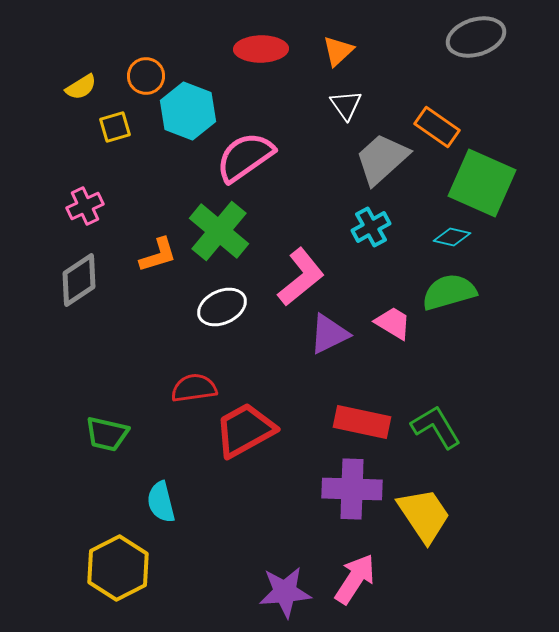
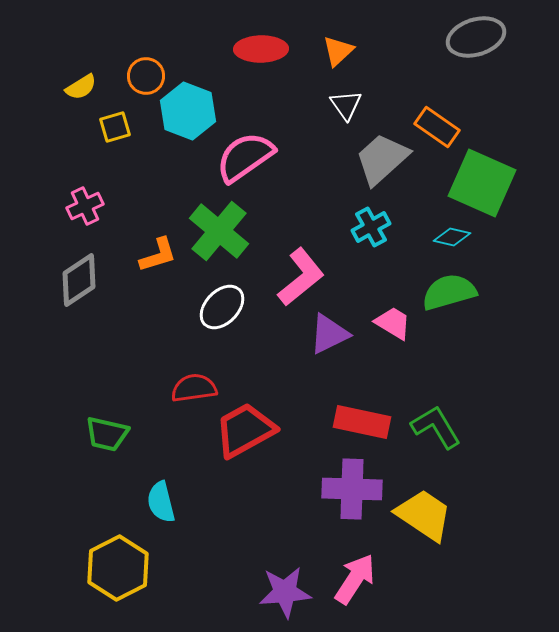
white ellipse: rotated 21 degrees counterclockwise
yellow trapezoid: rotated 22 degrees counterclockwise
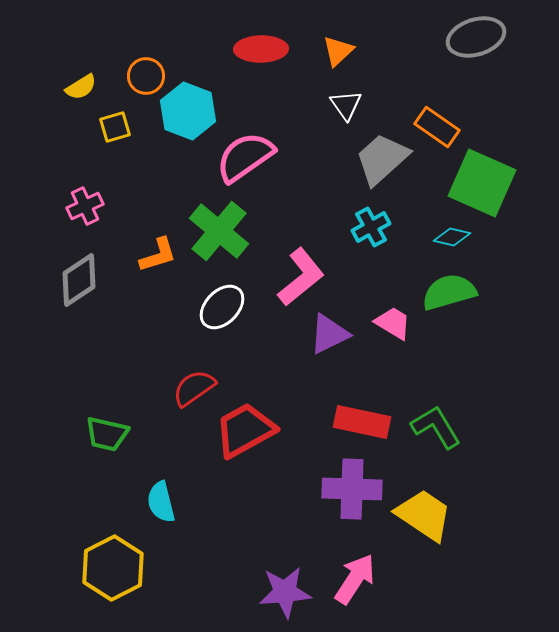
red semicircle: rotated 27 degrees counterclockwise
yellow hexagon: moved 5 px left
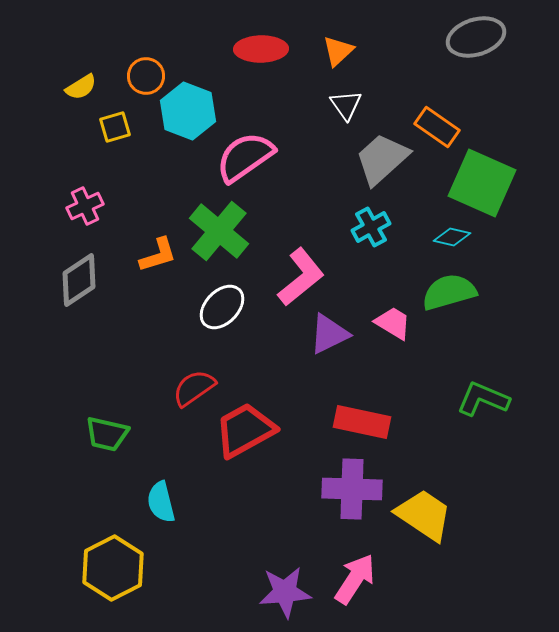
green L-shape: moved 47 px right, 28 px up; rotated 36 degrees counterclockwise
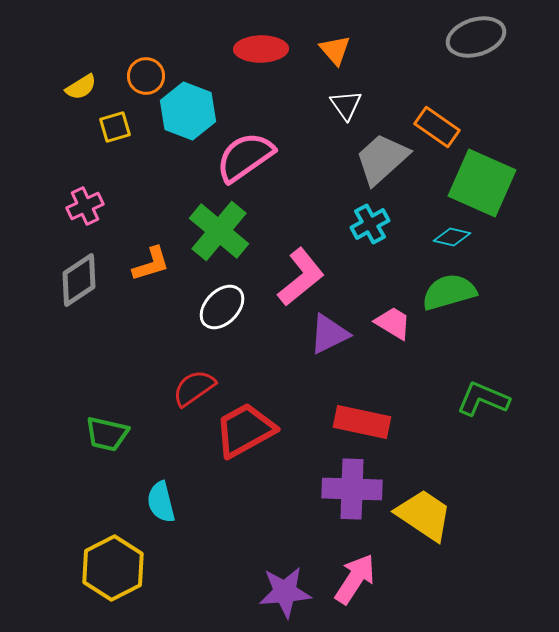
orange triangle: moved 3 px left, 1 px up; rotated 28 degrees counterclockwise
cyan cross: moved 1 px left, 3 px up
orange L-shape: moved 7 px left, 9 px down
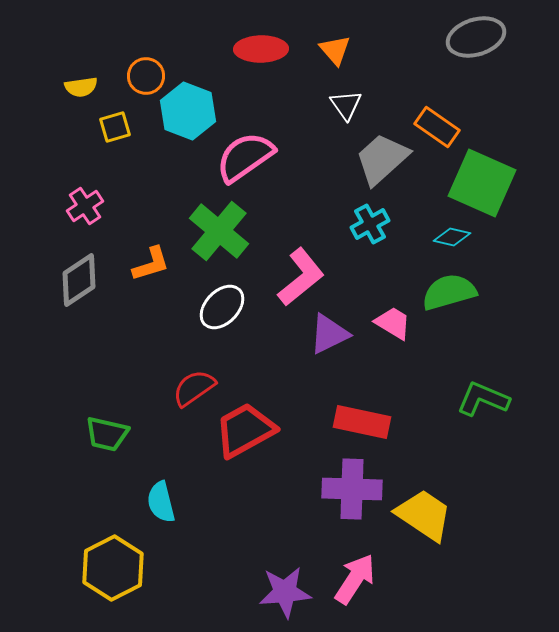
yellow semicircle: rotated 24 degrees clockwise
pink cross: rotated 9 degrees counterclockwise
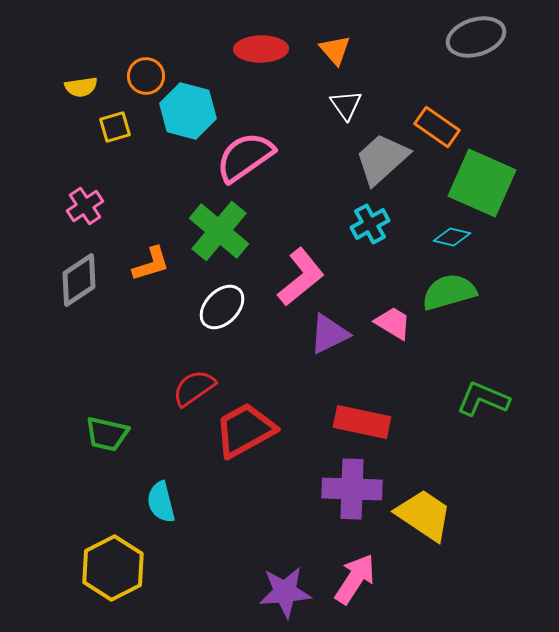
cyan hexagon: rotated 6 degrees counterclockwise
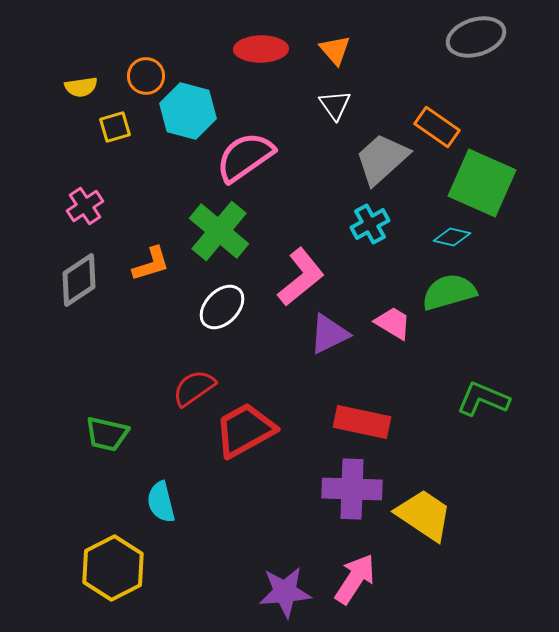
white triangle: moved 11 px left
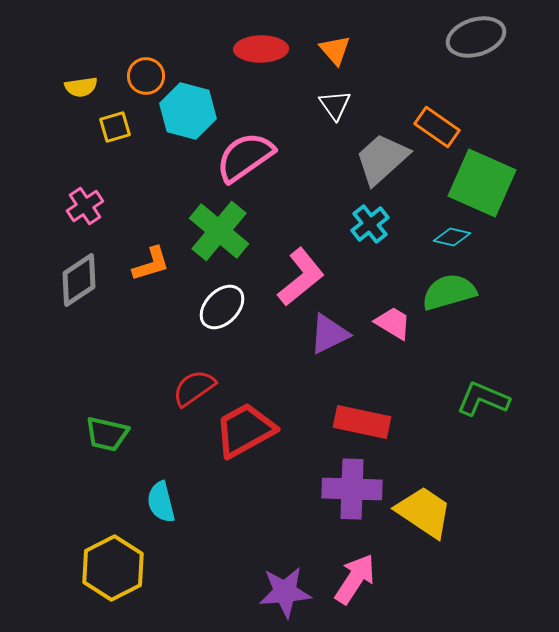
cyan cross: rotated 9 degrees counterclockwise
yellow trapezoid: moved 3 px up
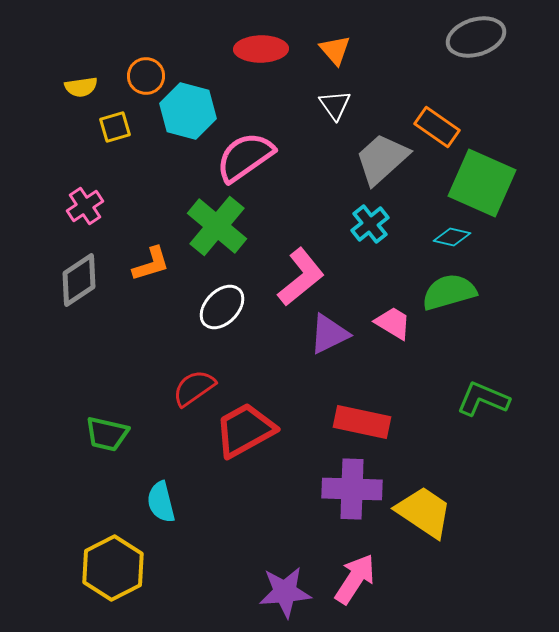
green cross: moved 2 px left, 5 px up
